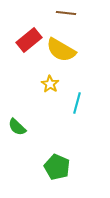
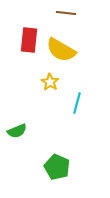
red rectangle: rotated 45 degrees counterclockwise
yellow star: moved 2 px up
green semicircle: moved 4 px down; rotated 66 degrees counterclockwise
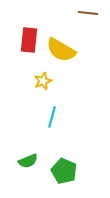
brown line: moved 22 px right
yellow star: moved 7 px left, 1 px up; rotated 18 degrees clockwise
cyan line: moved 25 px left, 14 px down
green semicircle: moved 11 px right, 30 px down
green pentagon: moved 7 px right, 4 px down
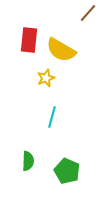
brown line: rotated 54 degrees counterclockwise
yellow star: moved 3 px right, 3 px up
green semicircle: rotated 66 degrees counterclockwise
green pentagon: moved 3 px right
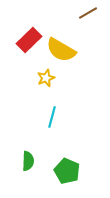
brown line: rotated 18 degrees clockwise
red rectangle: rotated 40 degrees clockwise
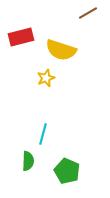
red rectangle: moved 8 px left, 3 px up; rotated 30 degrees clockwise
yellow semicircle: rotated 12 degrees counterclockwise
cyan line: moved 9 px left, 17 px down
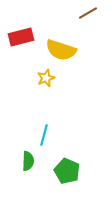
cyan line: moved 1 px right, 1 px down
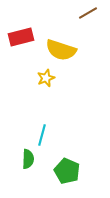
cyan line: moved 2 px left
green semicircle: moved 2 px up
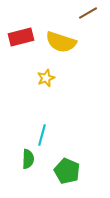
yellow semicircle: moved 8 px up
